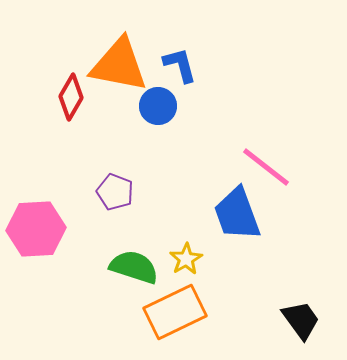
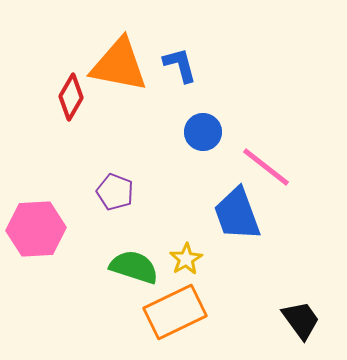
blue circle: moved 45 px right, 26 px down
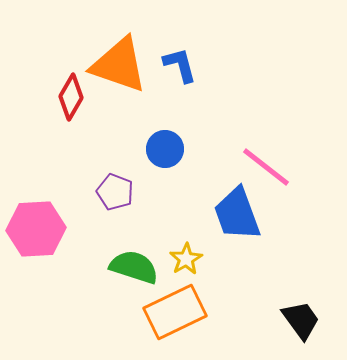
orange triangle: rotated 8 degrees clockwise
blue circle: moved 38 px left, 17 px down
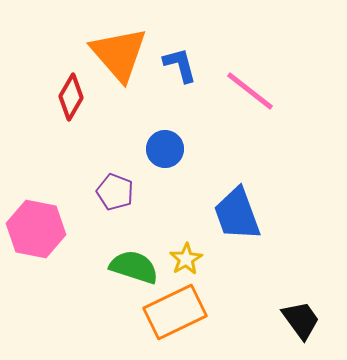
orange triangle: moved 11 px up; rotated 30 degrees clockwise
pink line: moved 16 px left, 76 px up
pink hexagon: rotated 14 degrees clockwise
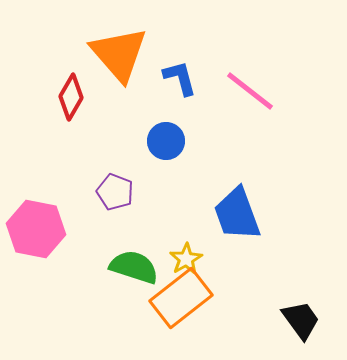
blue L-shape: moved 13 px down
blue circle: moved 1 px right, 8 px up
orange rectangle: moved 6 px right, 14 px up; rotated 12 degrees counterclockwise
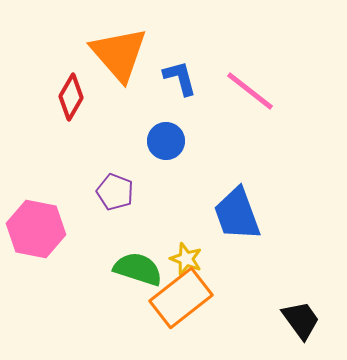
yellow star: rotated 20 degrees counterclockwise
green semicircle: moved 4 px right, 2 px down
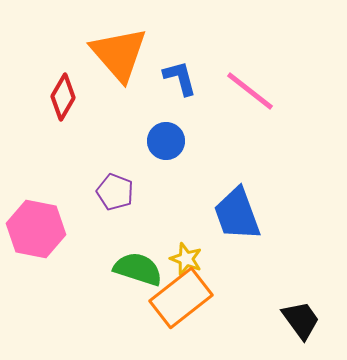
red diamond: moved 8 px left
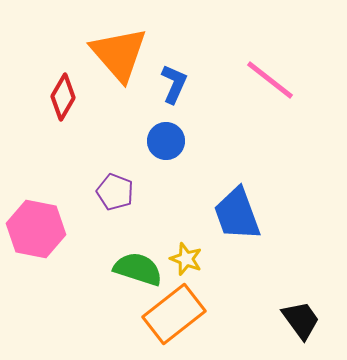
blue L-shape: moved 6 px left, 6 px down; rotated 39 degrees clockwise
pink line: moved 20 px right, 11 px up
orange rectangle: moved 7 px left, 16 px down
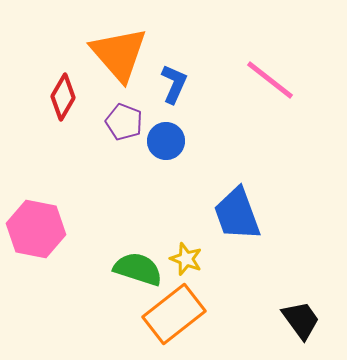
purple pentagon: moved 9 px right, 70 px up
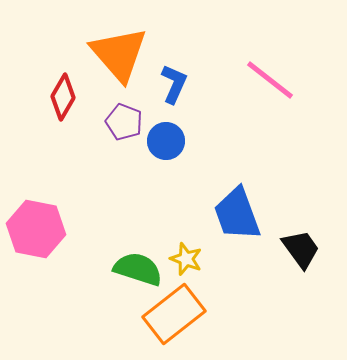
black trapezoid: moved 71 px up
